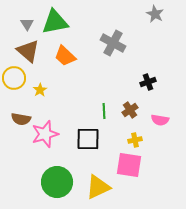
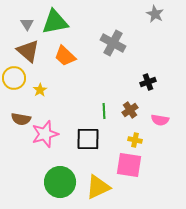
yellow cross: rotated 24 degrees clockwise
green circle: moved 3 px right
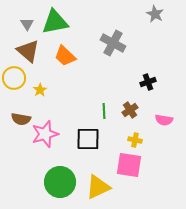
pink semicircle: moved 4 px right
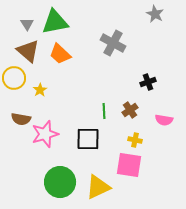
orange trapezoid: moved 5 px left, 2 px up
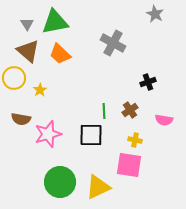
pink star: moved 3 px right
black square: moved 3 px right, 4 px up
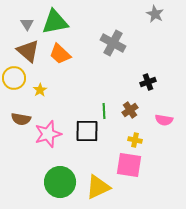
black square: moved 4 px left, 4 px up
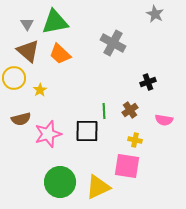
brown semicircle: rotated 24 degrees counterclockwise
pink square: moved 2 px left, 1 px down
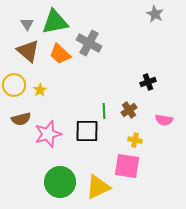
gray cross: moved 24 px left
yellow circle: moved 7 px down
brown cross: moved 1 px left
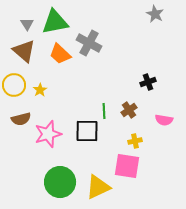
brown triangle: moved 4 px left
yellow cross: moved 1 px down; rotated 24 degrees counterclockwise
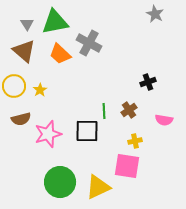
yellow circle: moved 1 px down
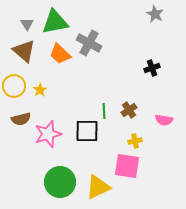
black cross: moved 4 px right, 14 px up
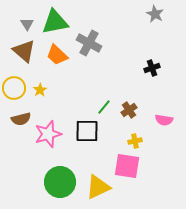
orange trapezoid: moved 3 px left, 1 px down
yellow circle: moved 2 px down
green line: moved 4 px up; rotated 42 degrees clockwise
